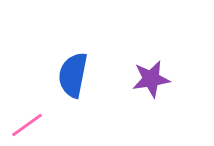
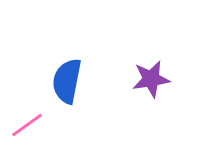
blue semicircle: moved 6 px left, 6 px down
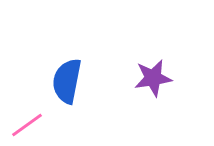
purple star: moved 2 px right, 1 px up
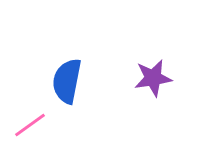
pink line: moved 3 px right
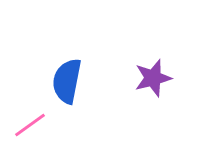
purple star: rotated 6 degrees counterclockwise
